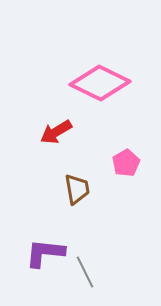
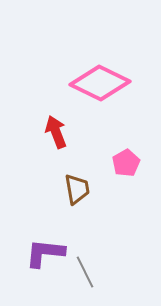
red arrow: rotated 100 degrees clockwise
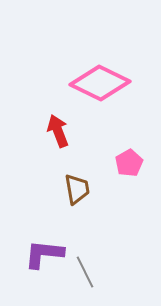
red arrow: moved 2 px right, 1 px up
pink pentagon: moved 3 px right
purple L-shape: moved 1 px left, 1 px down
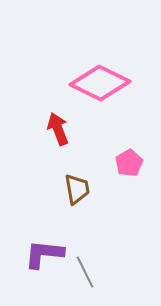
red arrow: moved 2 px up
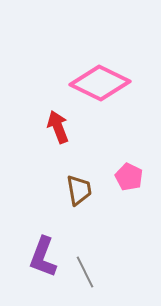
red arrow: moved 2 px up
pink pentagon: moved 14 px down; rotated 16 degrees counterclockwise
brown trapezoid: moved 2 px right, 1 px down
purple L-shape: moved 1 px left, 3 px down; rotated 75 degrees counterclockwise
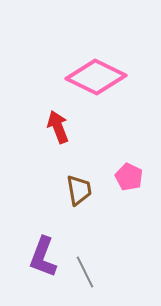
pink diamond: moved 4 px left, 6 px up
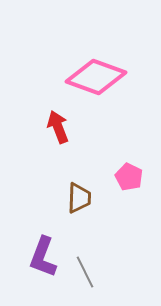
pink diamond: rotated 6 degrees counterclockwise
brown trapezoid: moved 8 px down; rotated 12 degrees clockwise
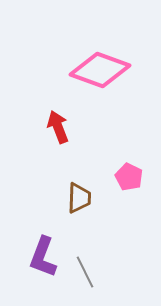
pink diamond: moved 4 px right, 7 px up
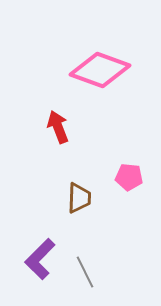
pink pentagon: rotated 20 degrees counterclockwise
purple L-shape: moved 3 px left, 2 px down; rotated 24 degrees clockwise
